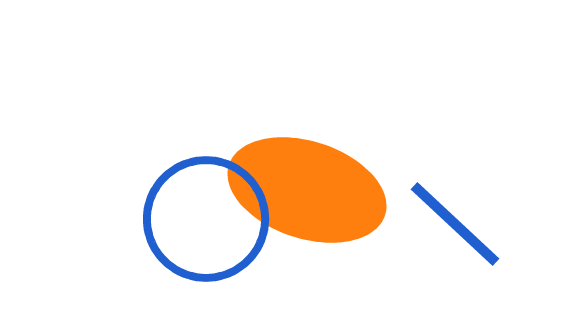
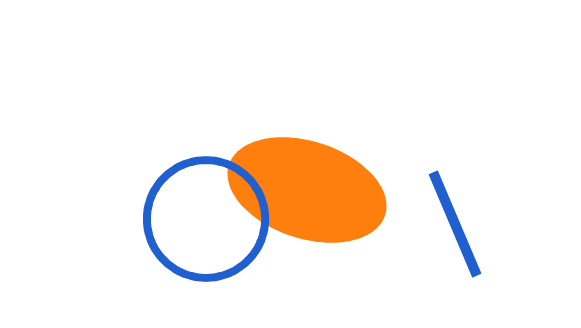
blue line: rotated 24 degrees clockwise
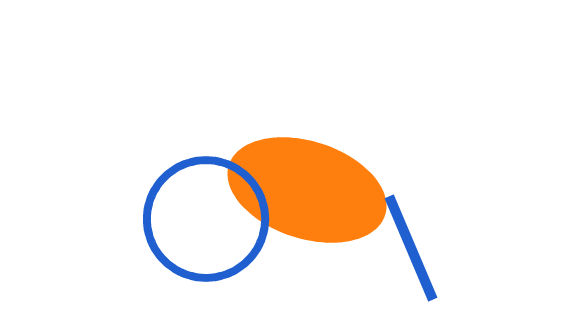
blue line: moved 44 px left, 24 px down
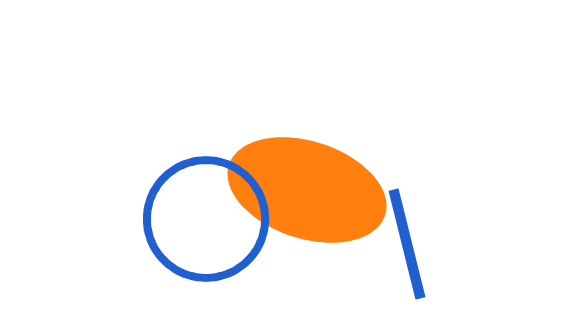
blue line: moved 4 px left, 4 px up; rotated 9 degrees clockwise
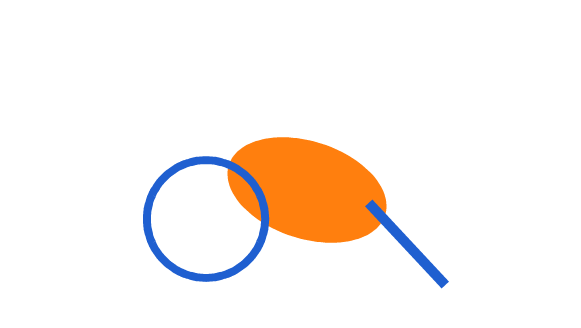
blue line: rotated 29 degrees counterclockwise
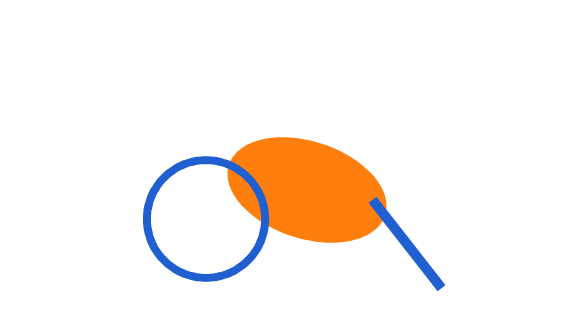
blue line: rotated 5 degrees clockwise
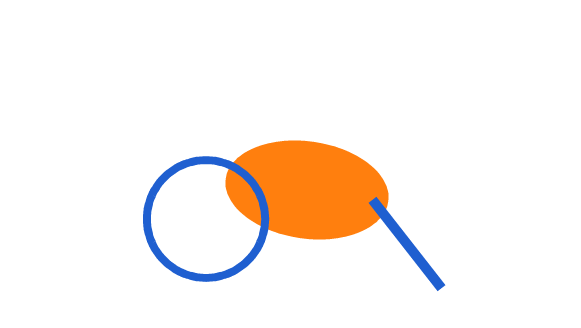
orange ellipse: rotated 10 degrees counterclockwise
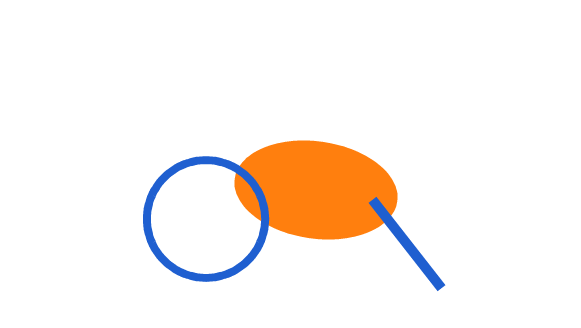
orange ellipse: moved 9 px right
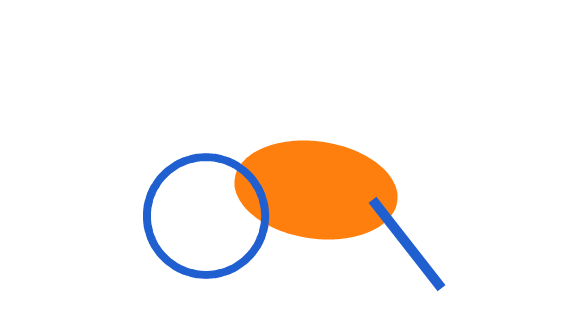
blue circle: moved 3 px up
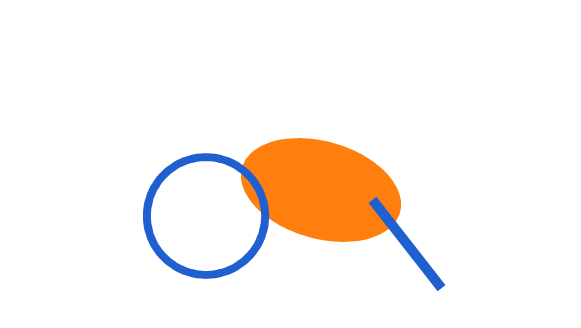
orange ellipse: moved 5 px right; rotated 8 degrees clockwise
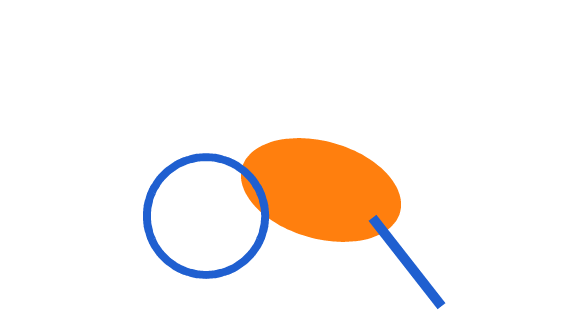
blue line: moved 18 px down
